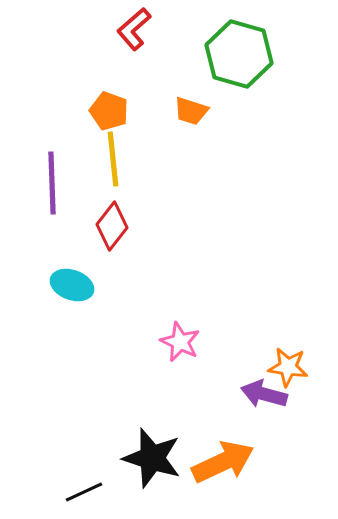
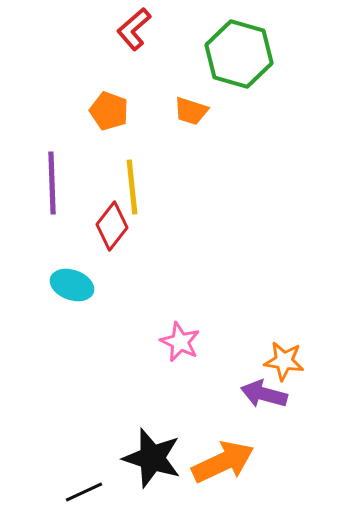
yellow line: moved 19 px right, 28 px down
orange star: moved 4 px left, 6 px up
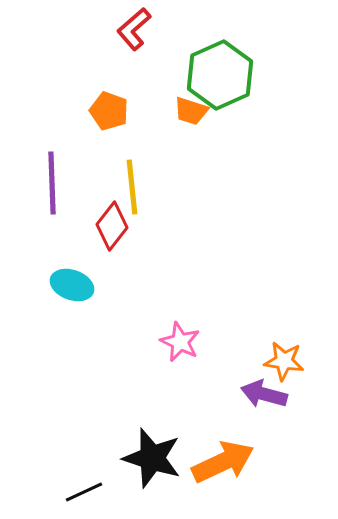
green hexagon: moved 19 px left, 21 px down; rotated 20 degrees clockwise
